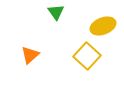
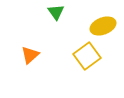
yellow square: rotated 12 degrees clockwise
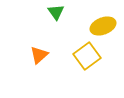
orange triangle: moved 9 px right
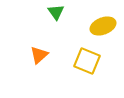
yellow square: moved 5 px down; rotated 32 degrees counterclockwise
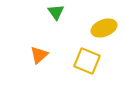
yellow ellipse: moved 1 px right, 2 px down
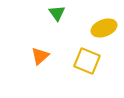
green triangle: moved 1 px right, 1 px down
orange triangle: moved 1 px right, 1 px down
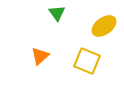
yellow ellipse: moved 2 px up; rotated 15 degrees counterclockwise
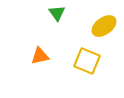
orange triangle: rotated 30 degrees clockwise
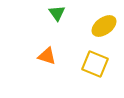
orange triangle: moved 7 px right; rotated 30 degrees clockwise
yellow square: moved 8 px right, 3 px down
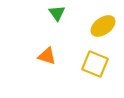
yellow ellipse: moved 1 px left
